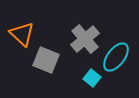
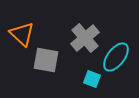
gray cross: moved 1 px up
gray square: rotated 12 degrees counterclockwise
cyan square: moved 1 px down; rotated 18 degrees counterclockwise
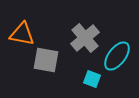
orange triangle: rotated 32 degrees counterclockwise
cyan ellipse: moved 1 px right, 1 px up
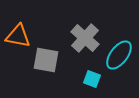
orange triangle: moved 4 px left, 2 px down
gray cross: rotated 8 degrees counterclockwise
cyan ellipse: moved 2 px right, 1 px up
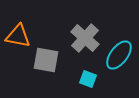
cyan square: moved 4 px left
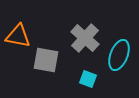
cyan ellipse: rotated 16 degrees counterclockwise
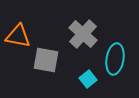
gray cross: moved 2 px left, 4 px up
cyan ellipse: moved 4 px left, 4 px down; rotated 12 degrees counterclockwise
cyan square: rotated 30 degrees clockwise
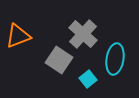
orange triangle: rotated 32 degrees counterclockwise
gray square: moved 13 px right; rotated 24 degrees clockwise
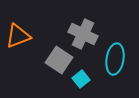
gray cross: rotated 16 degrees counterclockwise
cyan square: moved 7 px left
